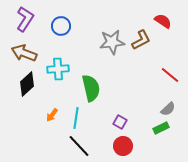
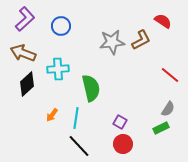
purple L-shape: rotated 15 degrees clockwise
brown arrow: moved 1 px left
gray semicircle: rotated 14 degrees counterclockwise
red circle: moved 2 px up
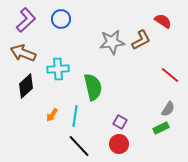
purple L-shape: moved 1 px right, 1 px down
blue circle: moved 7 px up
black diamond: moved 1 px left, 2 px down
green semicircle: moved 2 px right, 1 px up
cyan line: moved 1 px left, 2 px up
red circle: moved 4 px left
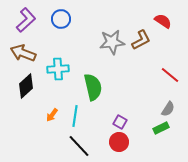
red circle: moved 2 px up
